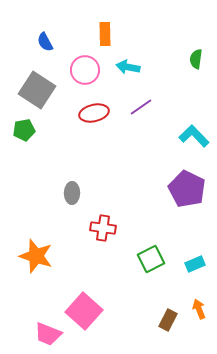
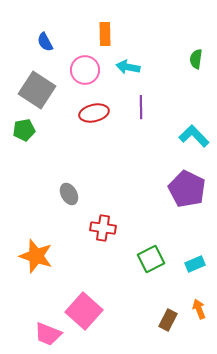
purple line: rotated 55 degrees counterclockwise
gray ellipse: moved 3 px left, 1 px down; rotated 30 degrees counterclockwise
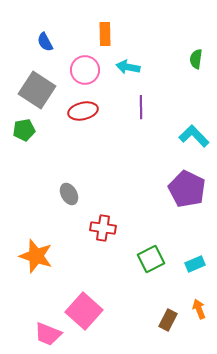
red ellipse: moved 11 px left, 2 px up
